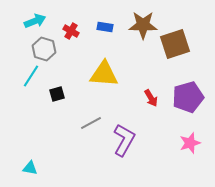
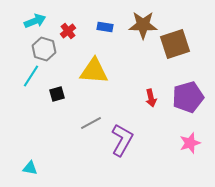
red cross: moved 3 px left; rotated 21 degrees clockwise
yellow triangle: moved 10 px left, 3 px up
red arrow: rotated 18 degrees clockwise
purple L-shape: moved 2 px left
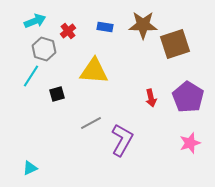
purple pentagon: rotated 24 degrees counterclockwise
cyan triangle: rotated 35 degrees counterclockwise
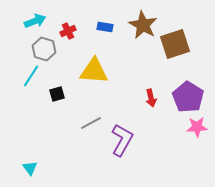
brown star: rotated 28 degrees clockwise
red cross: rotated 14 degrees clockwise
pink star: moved 7 px right, 16 px up; rotated 15 degrees clockwise
cyan triangle: rotated 42 degrees counterclockwise
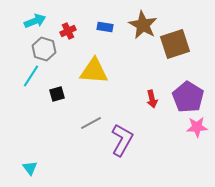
red arrow: moved 1 px right, 1 px down
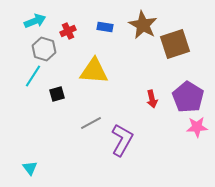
cyan line: moved 2 px right
